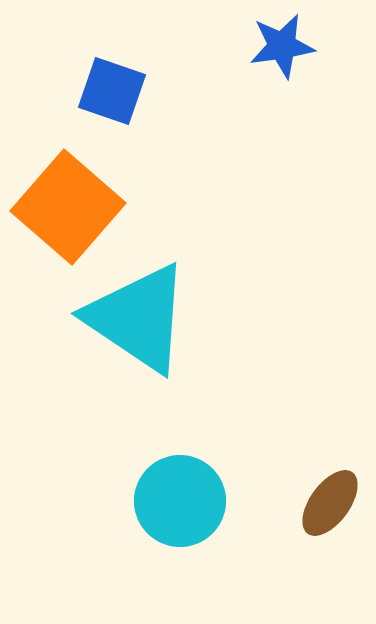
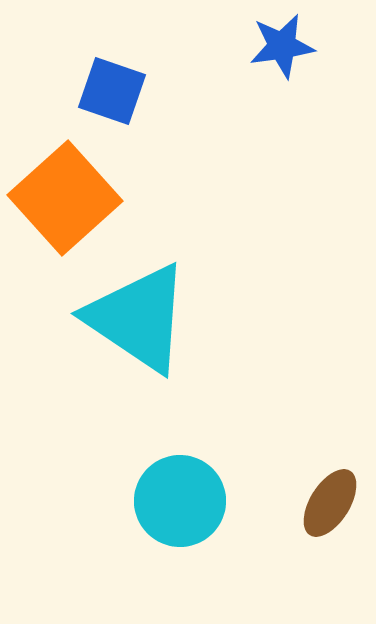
orange square: moved 3 px left, 9 px up; rotated 7 degrees clockwise
brown ellipse: rotated 4 degrees counterclockwise
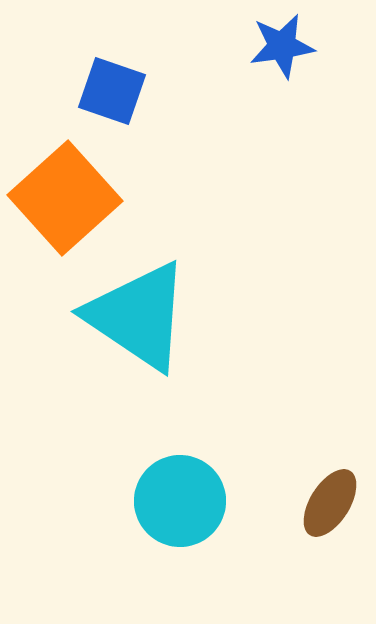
cyan triangle: moved 2 px up
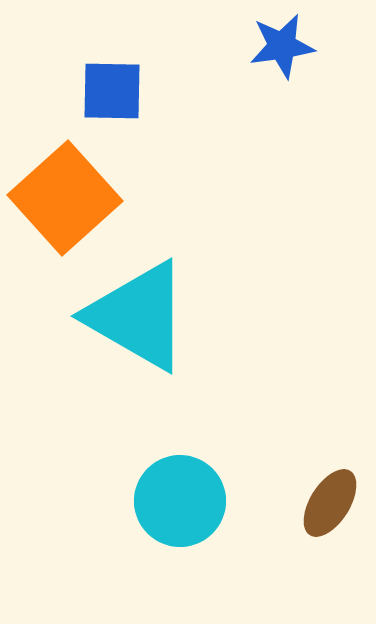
blue square: rotated 18 degrees counterclockwise
cyan triangle: rotated 4 degrees counterclockwise
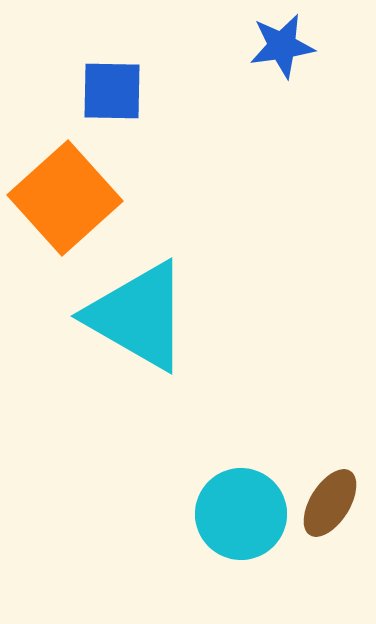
cyan circle: moved 61 px right, 13 px down
